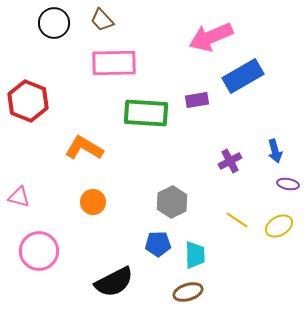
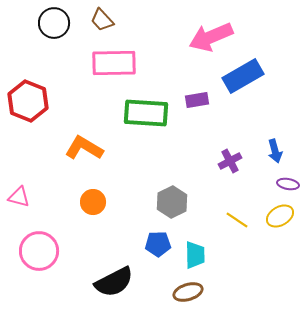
yellow ellipse: moved 1 px right, 10 px up
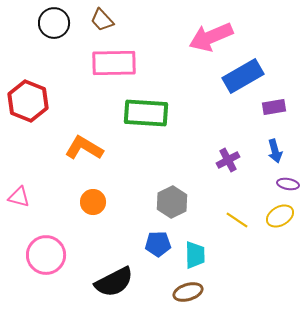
purple rectangle: moved 77 px right, 7 px down
purple cross: moved 2 px left, 1 px up
pink circle: moved 7 px right, 4 px down
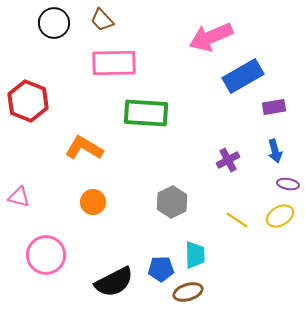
blue pentagon: moved 3 px right, 25 px down
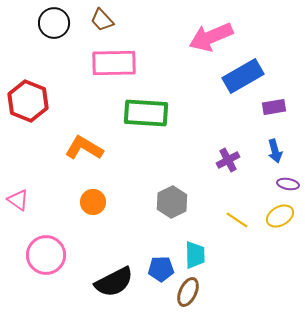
pink triangle: moved 1 px left, 3 px down; rotated 20 degrees clockwise
brown ellipse: rotated 48 degrees counterclockwise
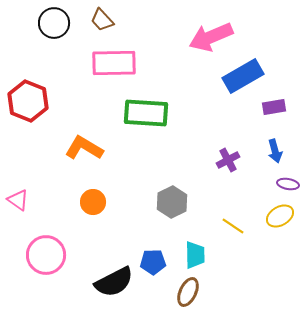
yellow line: moved 4 px left, 6 px down
blue pentagon: moved 8 px left, 7 px up
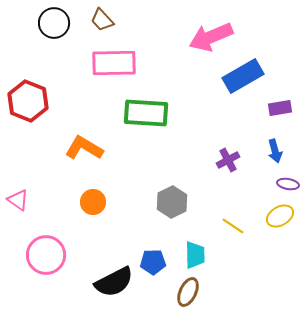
purple rectangle: moved 6 px right, 1 px down
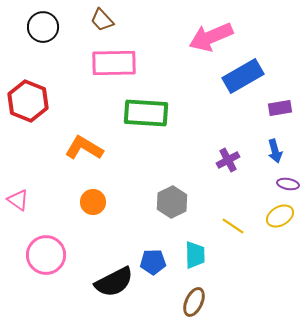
black circle: moved 11 px left, 4 px down
brown ellipse: moved 6 px right, 10 px down
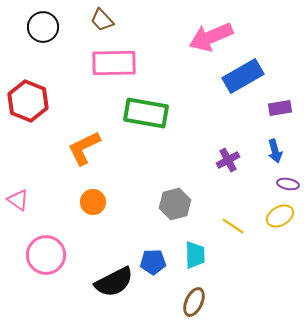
green rectangle: rotated 6 degrees clockwise
orange L-shape: rotated 57 degrees counterclockwise
gray hexagon: moved 3 px right, 2 px down; rotated 12 degrees clockwise
